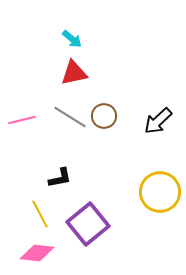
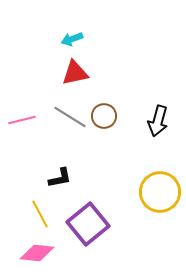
cyan arrow: rotated 120 degrees clockwise
red triangle: moved 1 px right
black arrow: rotated 32 degrees counterclockwise
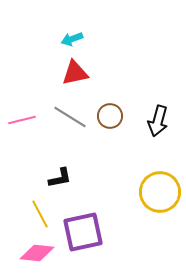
brown circle: moved 6 px right
purple square: moved 5 px left, 8 px down; rotated 27 degrees clockwise
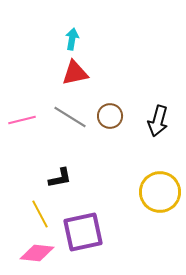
cyan arrow: rotated 120 degrees clockwise
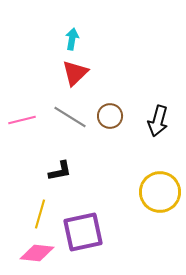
red triangle: rotated 32 degrees counterclockwise
black L-shape: moved 7 px up
yellow line: rotated 44 degrees clockwise
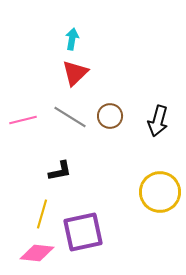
pink line: moved 1 px right
yellow line: moved 2 px right
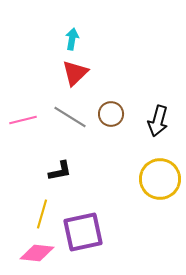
brown circle: moved 1 px right, 2 px up
yellow circle: moved 13 px up
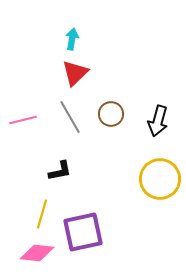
gray line: rotated 28 degrees clockwise
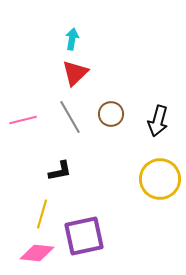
purple square: moved 1 px right, 4 px down
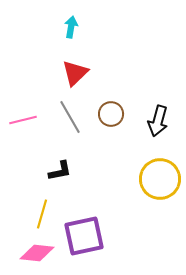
cyan arrow: moved 1 px left, 12 px up
